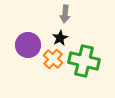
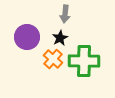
purple circle: moved 1 px left, 8 px up
green cross: rotated 12 degrees counterclockwise
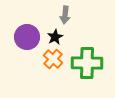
gray arrow: moved 1 px down
black star: moved 5 px left, 1 px up
green cross: moved 3 px right, 2 px down
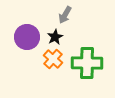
gray arrow: rotated 24 degrees clockwise
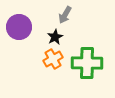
purple circle: moved 8 px left, 10 px up
orange cross: rotated 18 degrees clockwise
